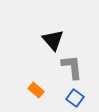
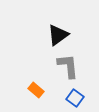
black triangle: moved 5 px right, 5 px up; rotated 35 degrees clockwise
gray L-shape: moved 4 px left, 1 px up
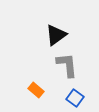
black triangle: moved 2 px left
gray L-shape: moved 1 px left, 1 px up
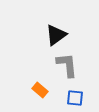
orange rectangle: moved 4 px right
blue square: rotated 30 degrees counterclockwise
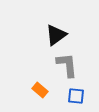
blue square: moved 1 px right, 2 px up
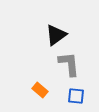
gray L-shape: moved 2 px right, 1 px up
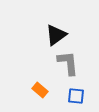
gray L-shape: moved 1 px left, 1 px up
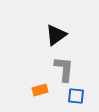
gray L-shape: moved 4 px left, 6 px down; rotated 12 degrees clockwise
orange rectangle: rotated 56 degrees counterclockwise
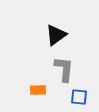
orange rectangle: moved 2 px left; rotated 14 degrees clockwise
blue square: moved 3 px right, 1 px down
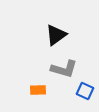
gray L-shape: rotated 100 degrees clockwise
blue square: moved 6 px right, 6 px up; rotated 18 degrees clockwise
